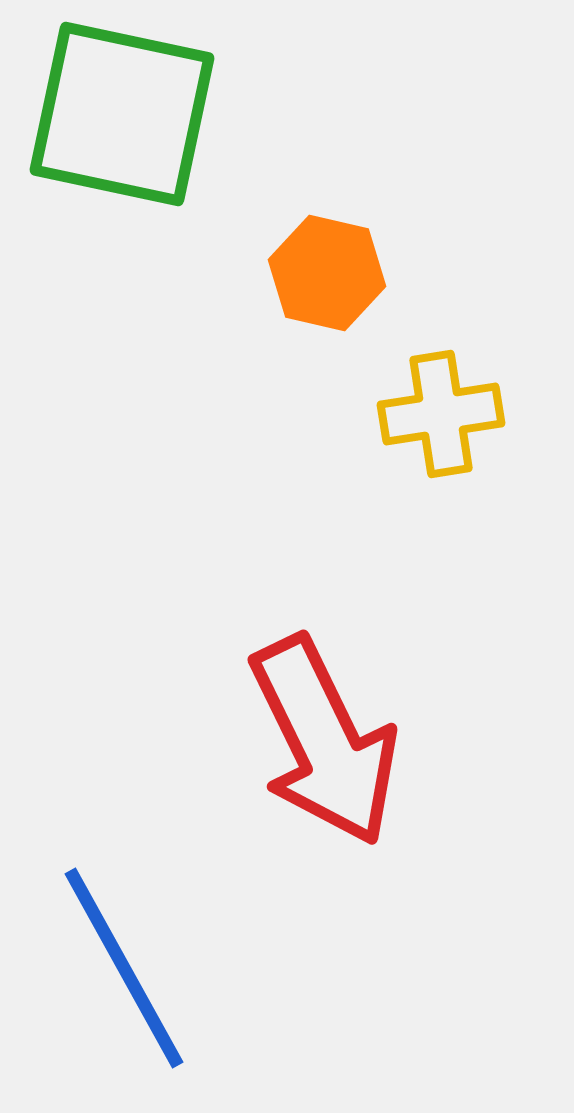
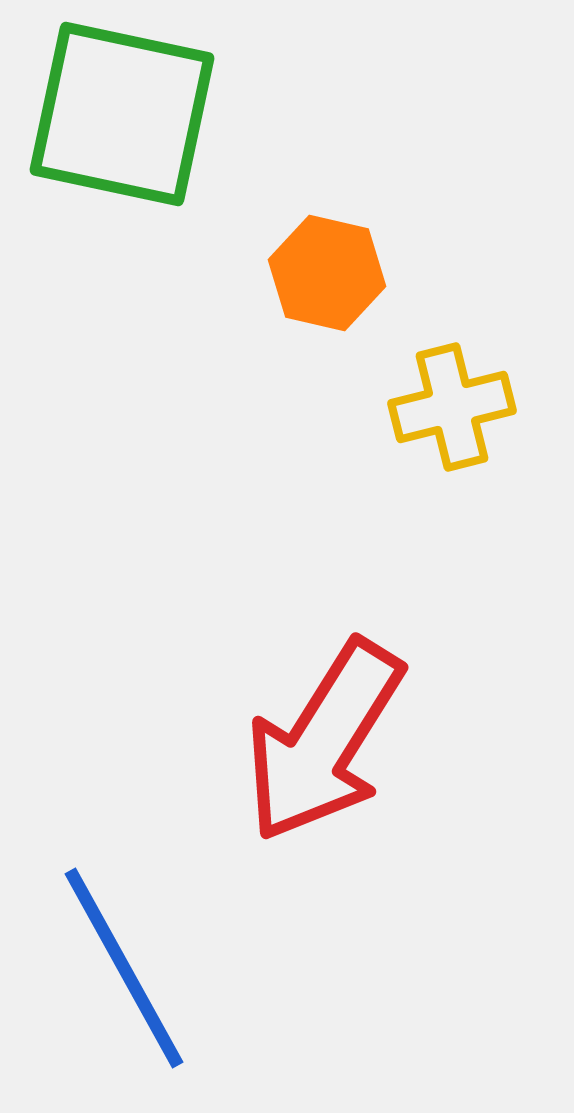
yellow cross: moved 11 px right, 7 px up; rotated 5 degrees counterclockwise
red arrow: rotated 58 degrees clockwise
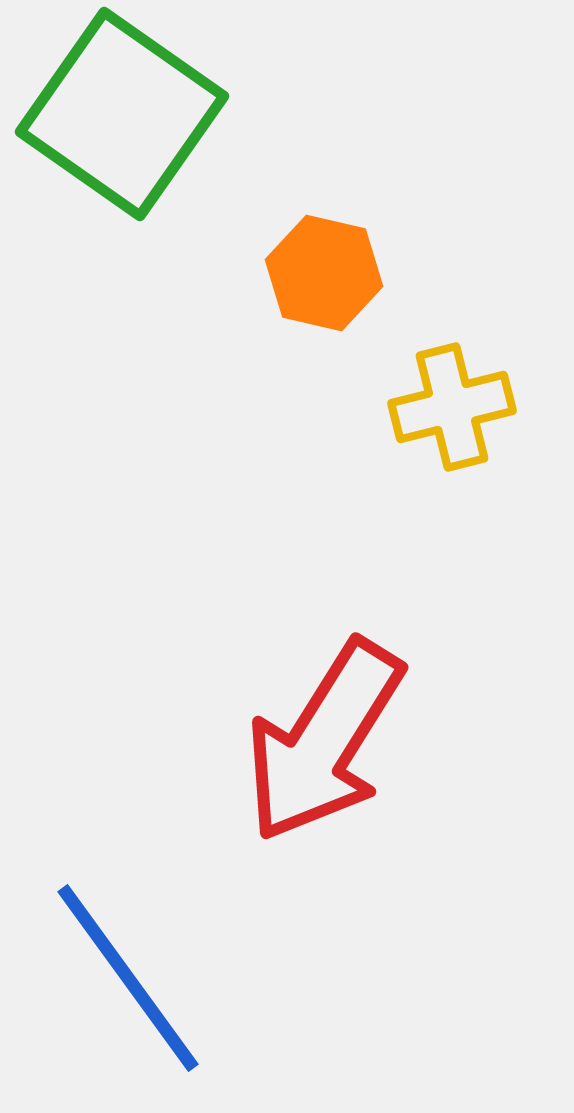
green square: rotated 23 degrees clockwise
orange hexagon: moved 3 px left
blue line: moved 4 px right, 10 px down; rotated 7 degrees counterclockwise
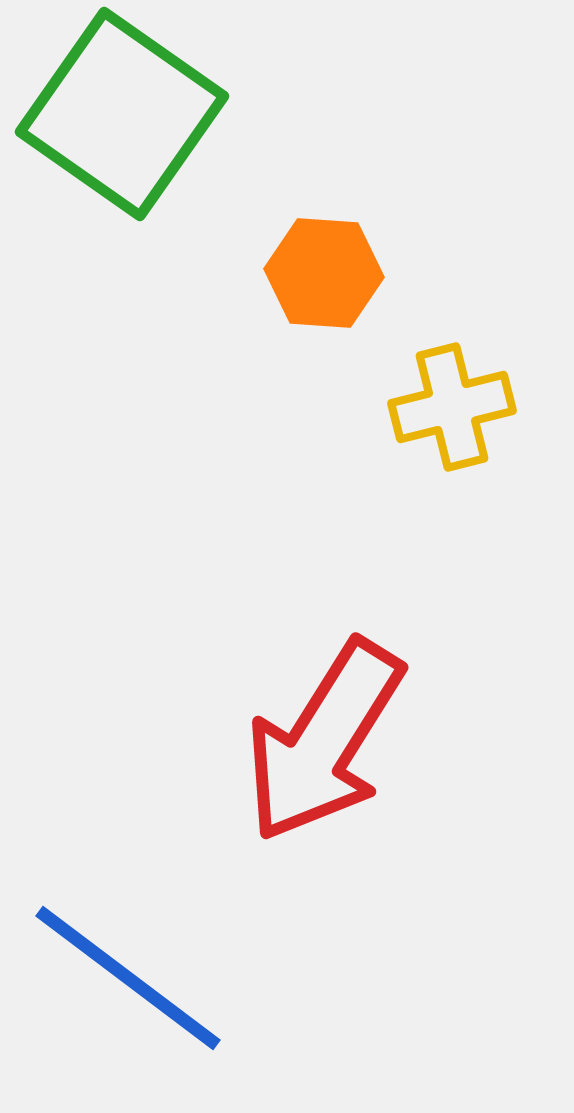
orange hexagon: rotated 9 degrees counterclockwise
blue line: rotated 17 degrees counterclockwise
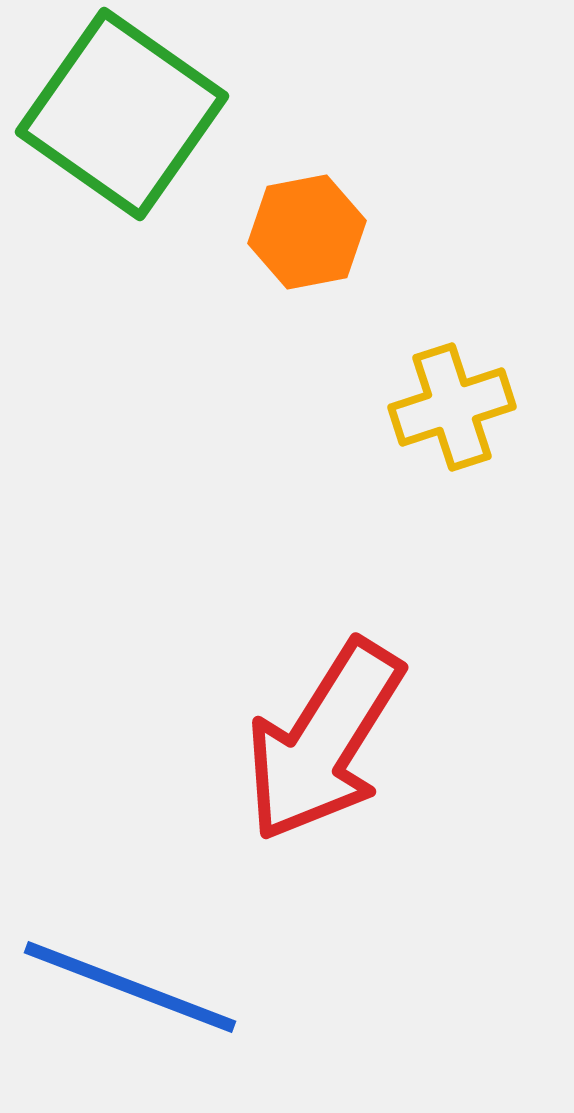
orange hexagon: moved 17 px left, 41 px up; rotated 15 degrees counterclockwise
yellow cross: rotated 4 degrees counterclockwise
blue line: moved 2 px right, 9 px down; rotated 16 degrees counterclockwise
